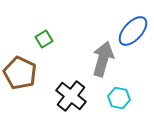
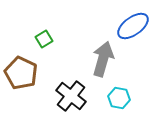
blue ellipse: moved 5 px up; rotated 12 degrees clockwise
brown pentagon: moved 1 px right
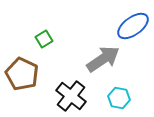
gray arrow: rotated 40 degrees clockwise
brown pentagon: moved 1 px right, 1 px down
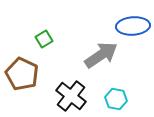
blue ellipse: rotated 32 degrees clockwise
gray arrow: moved 2 px left, 4 px up
cyan hexagon: moved 3 px left, 1 px down
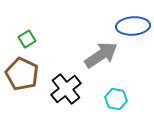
green square: moved 17 px left
black cross: moved 5 px left, 7 px up; rotated 12 degrees clockwise
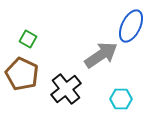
blue ellipse: moved 2 px left; rotated 60 degrees counterclockwise
green square: moved 1 px right; rotated 30 degrees counterclockwise
cyan hexagon: moved 5 px right; rotated 10 degrees counterclockwise
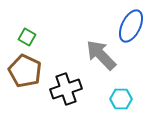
green square: moved 1 px left, 2 px up
gray arrow: rotated 100 degrees counterclockwise
brown pentagon: moved 3 px right, 3 px up
black cross: rotated 20 degrees clockwise
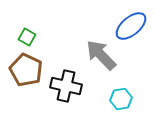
blue ellipse: rotated 24 degrees clockwise
brown pentagon: moved 1 px right, 1 px up
black cross: moved 3 px up; rotated 32 degrees clockwise
cyan hexagon: rotated 10 degrees counterclockwise
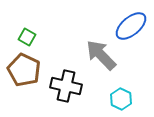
brown pentagon: moved 2 px left
cyan hexagon: rotated 25 degrees counterclockwise
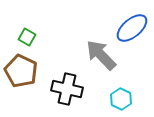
blue ellipse: moved 1 px right, 2 px down
brown pentagon: moved 3 px left, 1 px down
black cross: moved 1 px right, 3 px down
